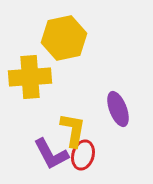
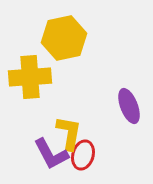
purple ellipse: moved 11 px right, 3 px up
yellow L-shape: moved 4 px left, 3 px down
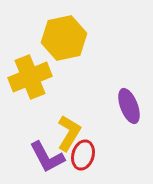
yellow cross: rotated 18 degrees counterclockwise
yellow L-shape: rotated 21 degrees clockwise
purple L-shape: moved 4 px left, 3 px down
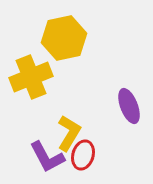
yellow cross: moved 1 px right
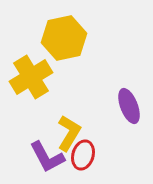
yellow cross: rotated 9 degrees counterclockwise
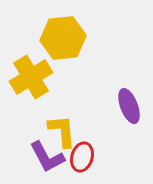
yellow hexagon: moved 1 px left; rotated 6 degrees clockwise
yellow L-shape: moved 7 px left, 2 px up; rotated 36 degrees counterclockwise
red ellipse: moved 1 px left, 2 px down
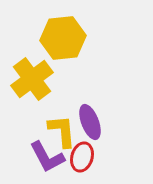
yellow cross: moved 1 px right, 2 px down; rotated 6 degrees counterclockwise
purple ellipse: moved 39 px left, 16 px down
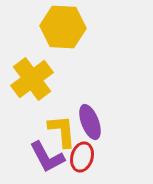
yellow hexagon: moved 11 px up; rotated 9 degrees clockwise
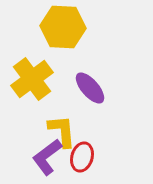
purple ellipse: moved 34 px up; rotated 20 degrees counterclockwise
purple L-shape: rotated 81 degrees clockwise
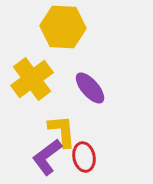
red ellipse: moved 2 px right; rotated 28 degrees counterclockwise
